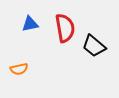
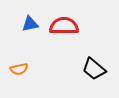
red semicircle: moved 1 px left, 2 px up; rotated 80 degrees counterclockwise
black trapezoid: moved 23 px down
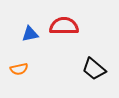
blue triangle: moved 10 px down
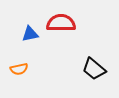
red semicircle: moved 3 px left, 3 px up
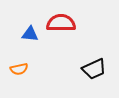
blue triangle: rotated 18 degrees clockwise
black trapezoid: rotated 65 degrees counterclockwise
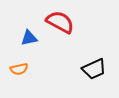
red semicircle: moved 1 px left, 1 px up; rotated 28 degrees clockwise
blue triangle: moved 1 px left, 4 px down; rotated 18 degrees counterclockwise
